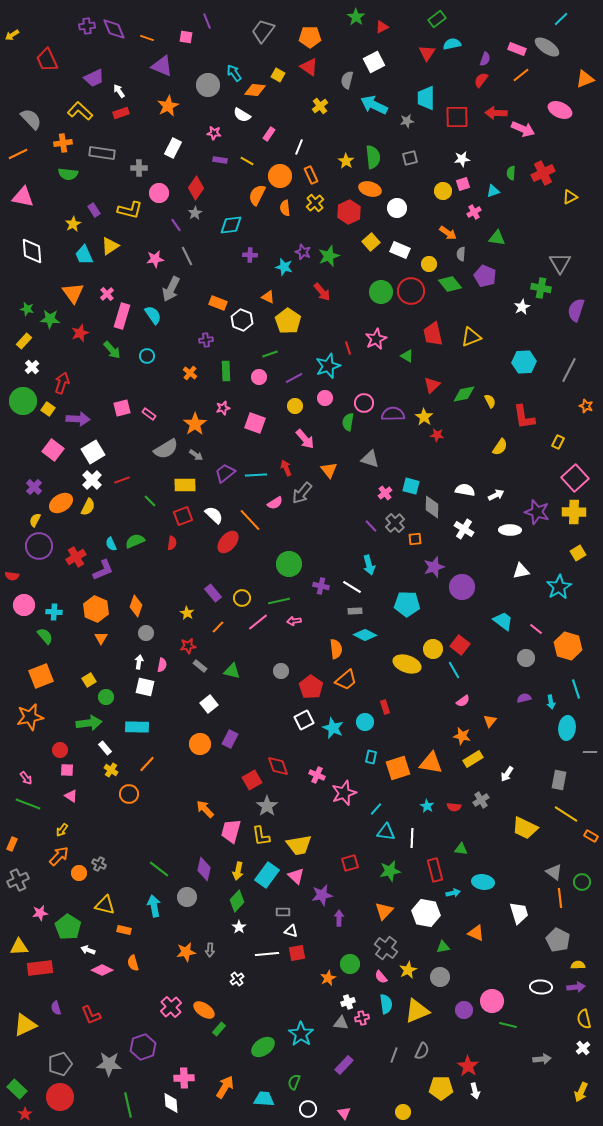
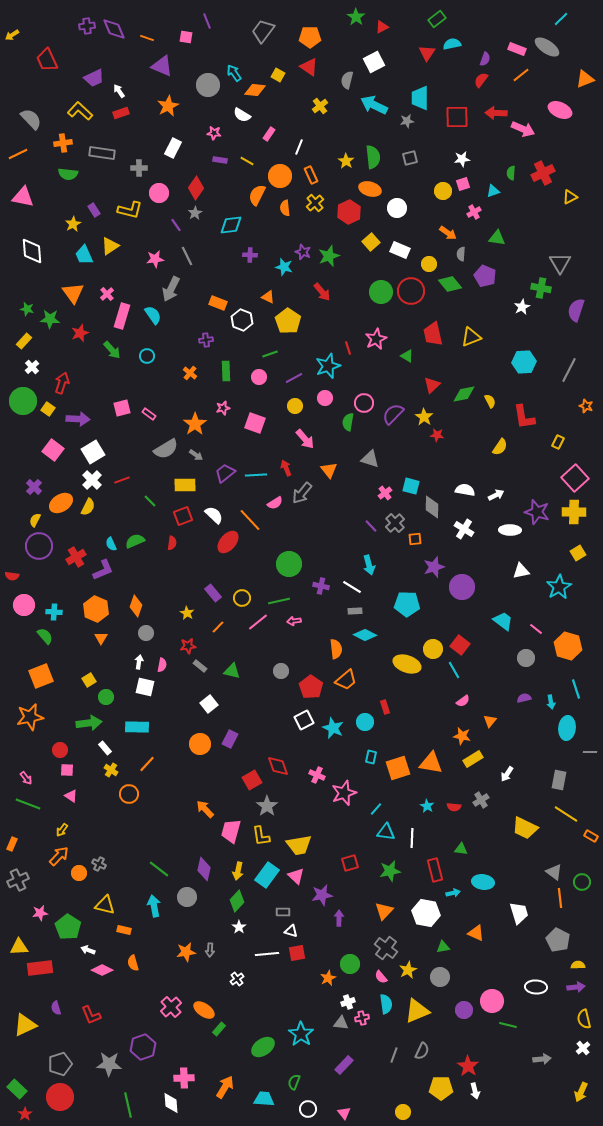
cyan trapezoid at (426, 98): moved 6 px left
purple semicircle at (393, 414): rotated 45 degrees counterclockwise
white ellipse at (541, 987): moved 5 px left
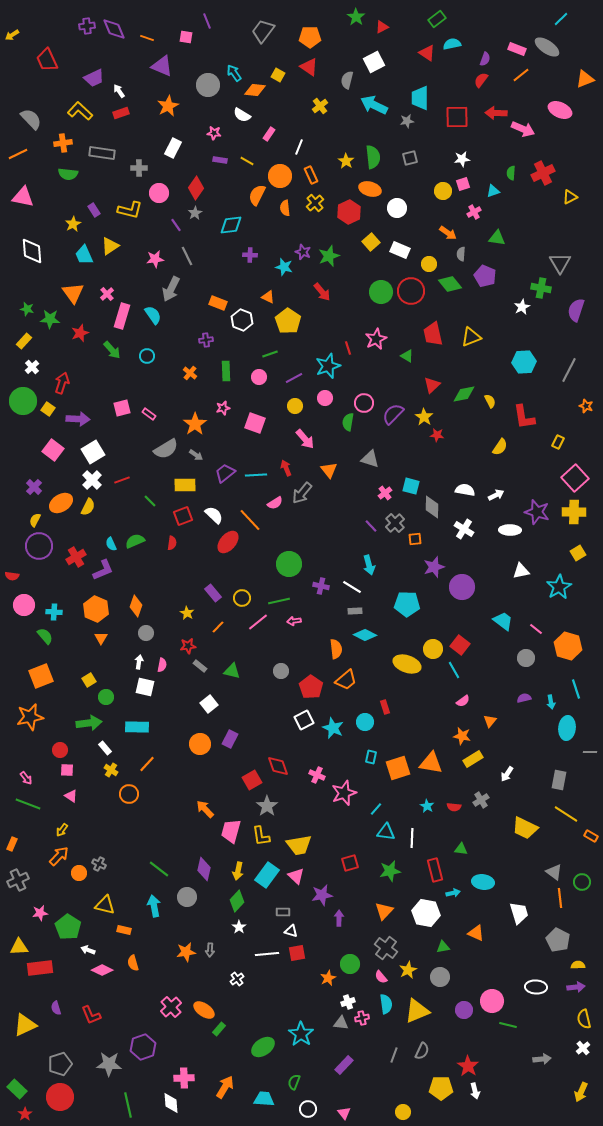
red triangle at (427, 53): rotated 30 degrees counterclockwise
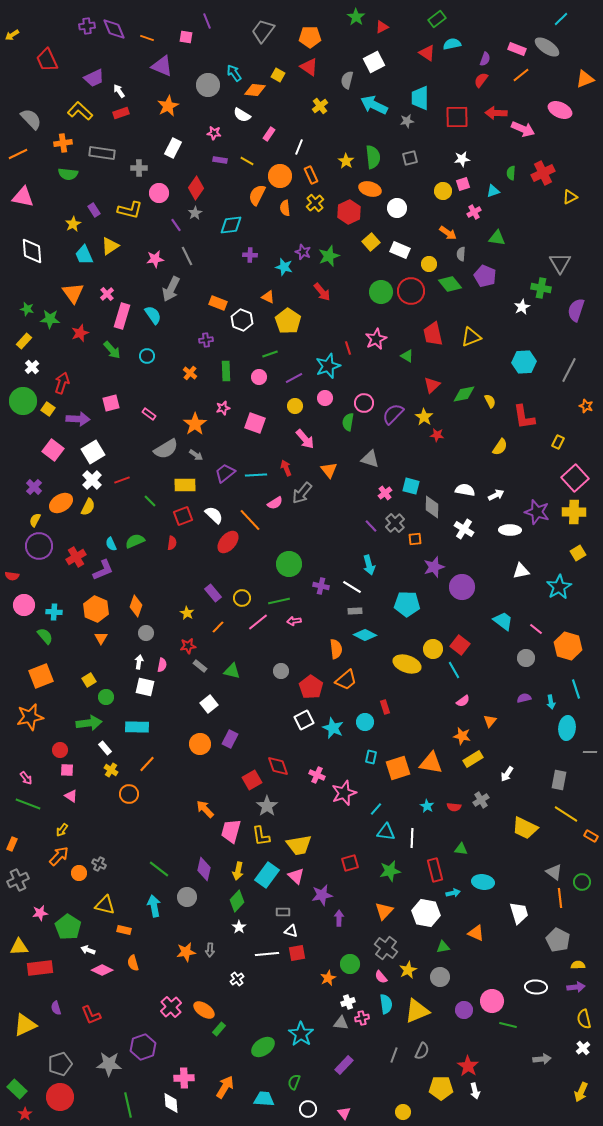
pink square at (122, 408): moved 11 px left, 5 px up
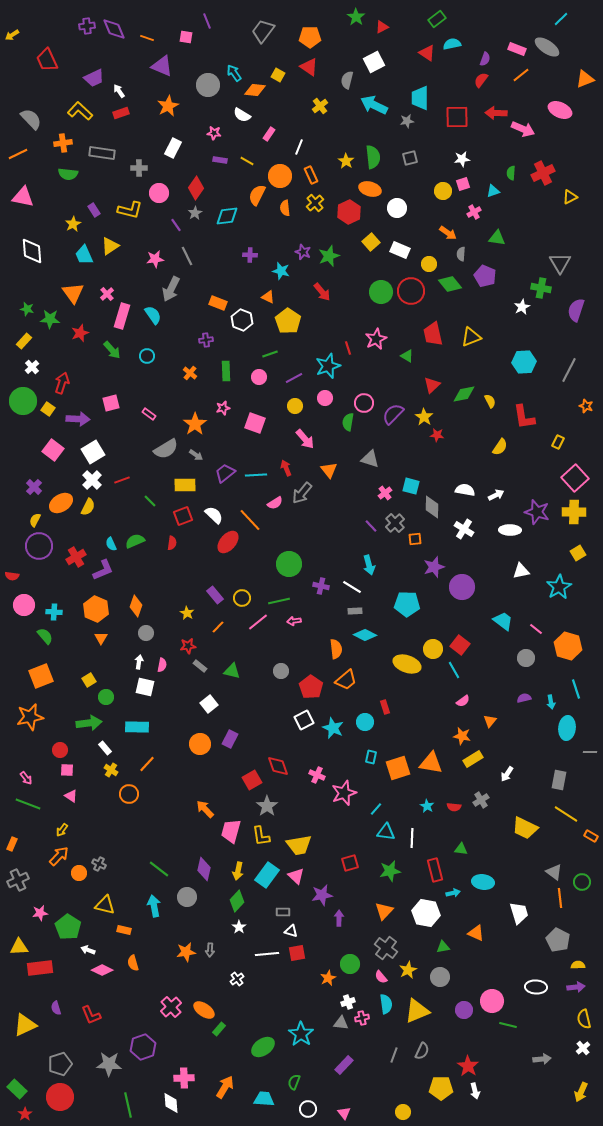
cyan diamond at (231, 225): moved 4 px left, 9 px up
cyan star at (284, 267): moved 3 px left, 4 px down
purple rectangle at (213, 593): moved 2 px right, 2 px down
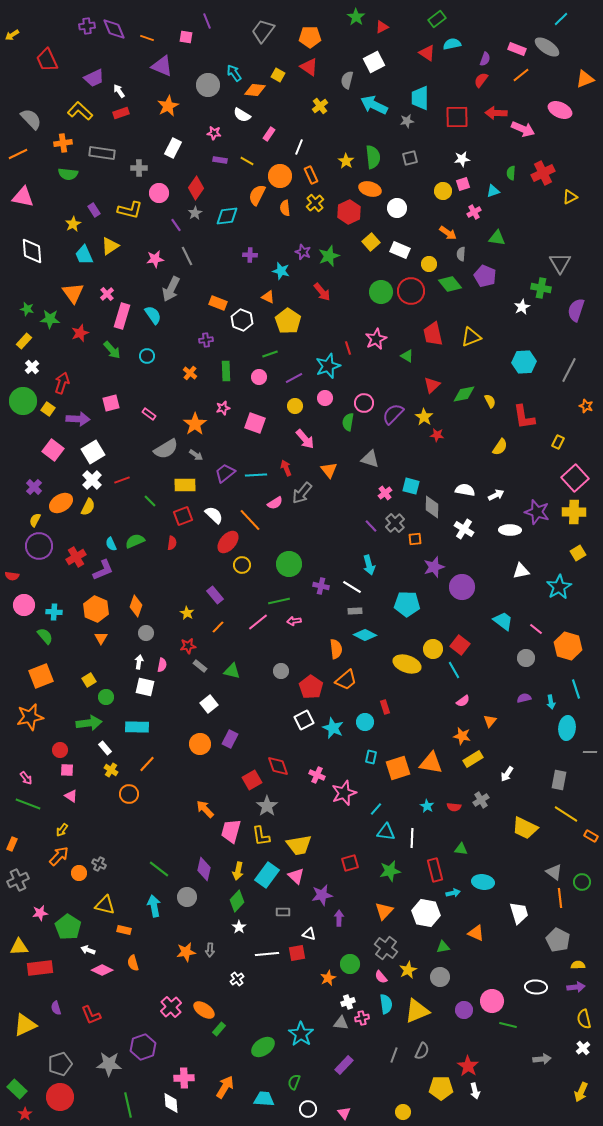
yellow circle at (242, 598): moved 33 px up
white triangle at (291, 931): moved 18 px right, 3 px down
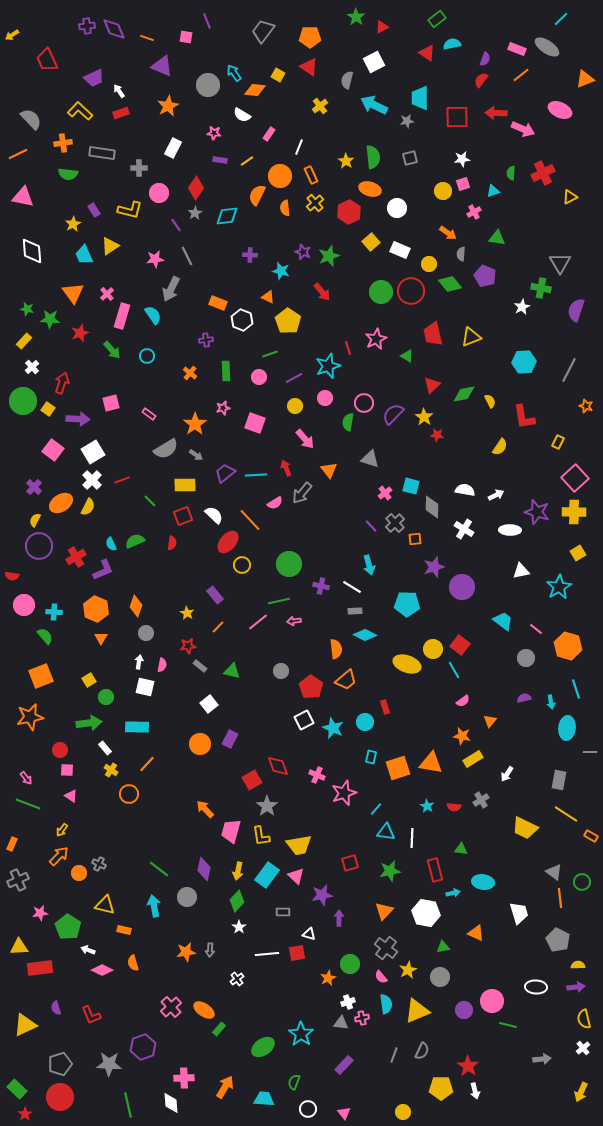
yellow line at (247, 161): rotated 64 degrees counterclockwise
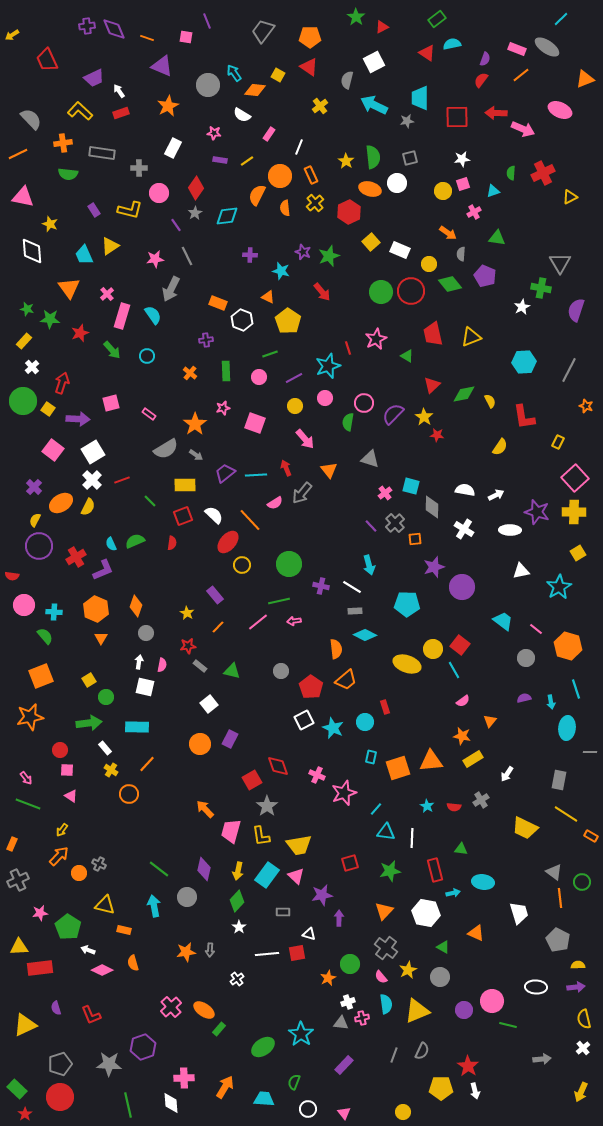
white circle at (397, 208): moved 25 px up
yellow star at (73, 224): moved 23 px left; rotated 21 degrees counterclockwise
orange triangle at (73, 293): moved 4 px left, 5 px up
orange triangle at (431, 763): moved 2 px up; rotated 15 degrees counterclockwise
green triangle at (443, 947): rotated 40 degrees clockwise
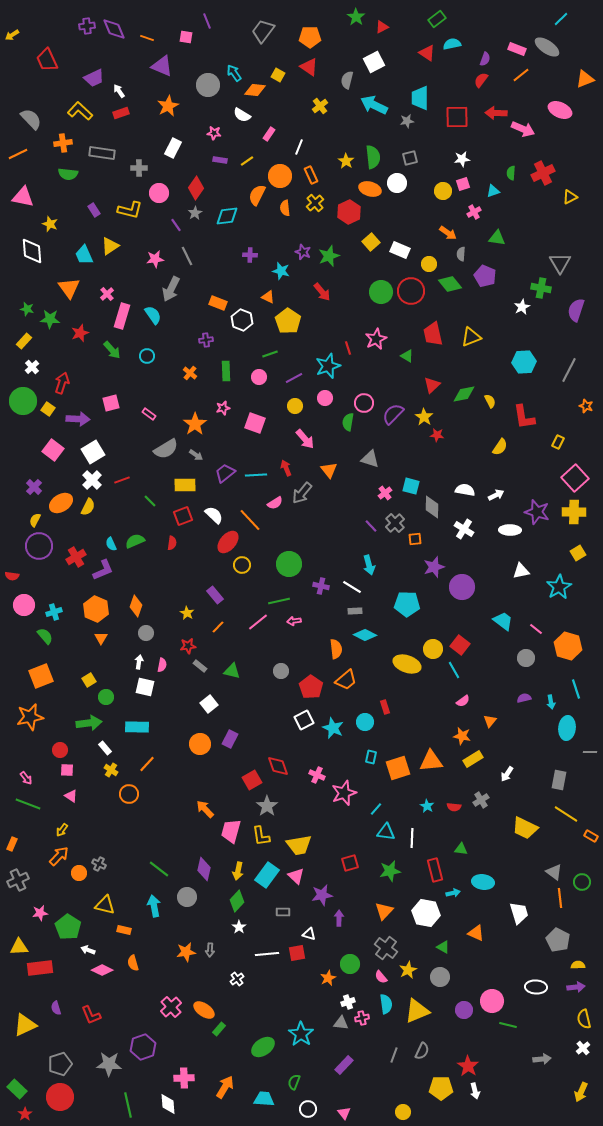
cyan cross at (54, 612): rotated 21 degrees counterclockwise
white diamond at (171, 1103): moved 3 px left, 1 px down
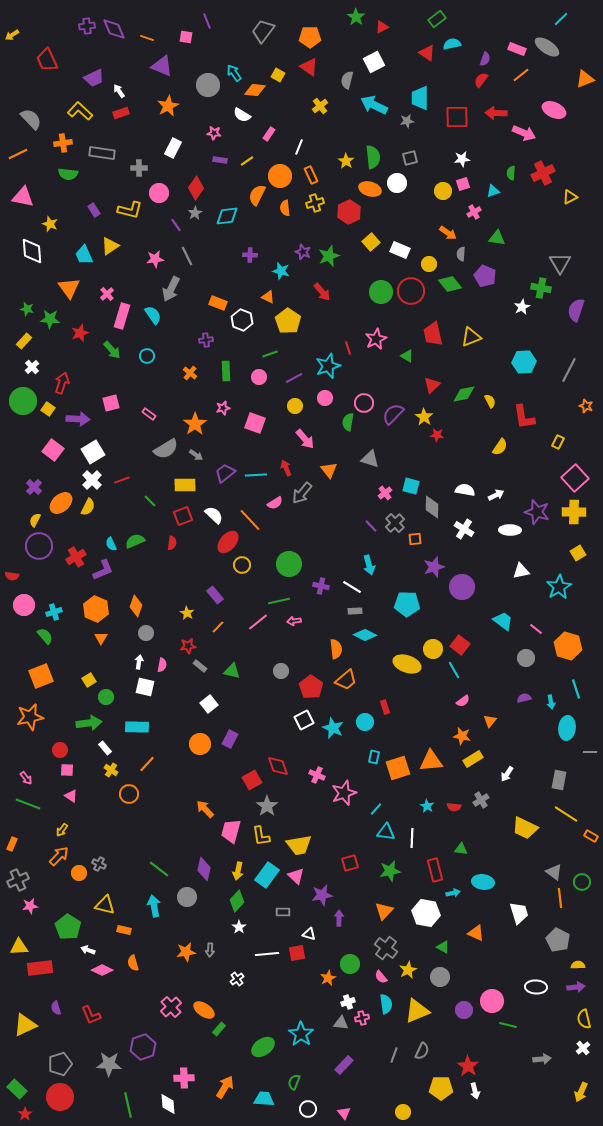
pink ellipse at (560, 110): moved 6 px left
pink arrow at (523, 129): moved 1 px right, 4 px down
yellow cross at (315, 203): rotated 24 degrees clockwise
orange ellipse at (61, 503): rotated 10 degrees counterclockwise
cyan rectangle at (371, 757): moved 3 px right
pink star at (40, 913): moved 10 px left, 7 px up
